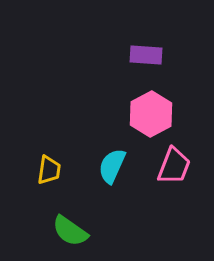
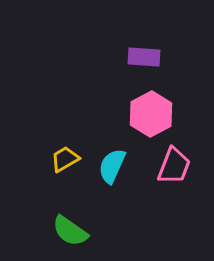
purple rectangle: moved 2 px left, 2 px down
yellow trapezoid: moved 16 px right, 11 px up; rotated 128 degrees counterclockwise
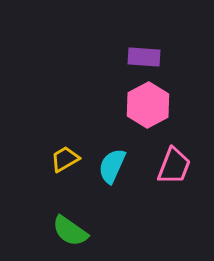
pink hexagon: moved 3 px left, 9 px up
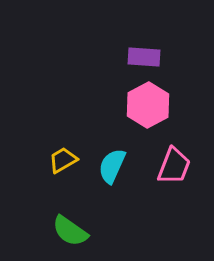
yellow trapezoid: moved 2 px left, 1 px down
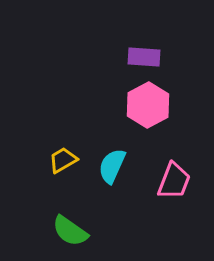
pink trapezoid: moved 15 px down
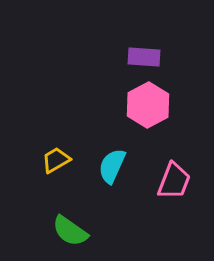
yellow trapezoid: moved 7 px left
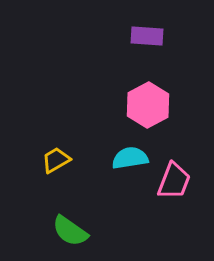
purple rectangle: moved 3 px right, 21 px up
cyan semicircle: moved 18 px right, 8 px up; rotated 57 degrees clockwise
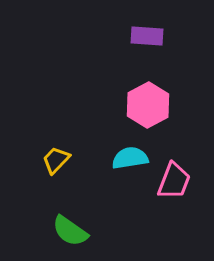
yellow trapezoid: rotated 16 degrees counterclockwise
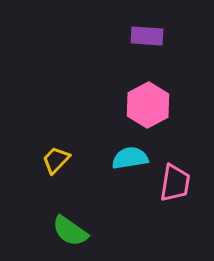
pink trapezoid: moved 1 px right, 2 px down; rotated 12 degrees counterclockwise
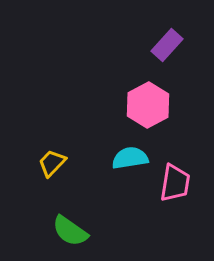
purple rectangle: moved 20 px right, 9 px down; rotated 52 degrees counterclockwise
yellow trapezoid: moved 4 px left, 3 px down
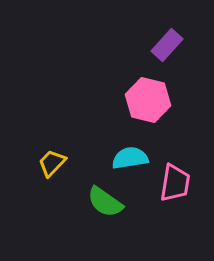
pink hexagon: moved 5 px up; rotated 18 degrees counterclockwise
green semicircle: moved 35 px right, 29 px up
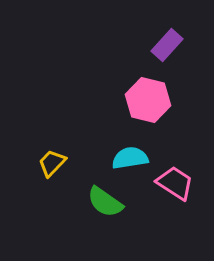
pink trapezoid: rotated 66 degrees counterclockwise
